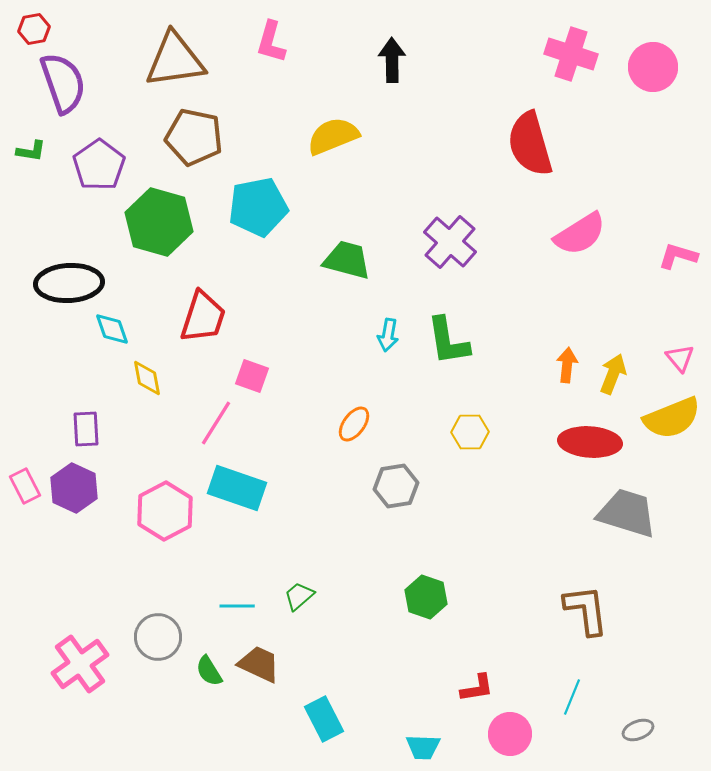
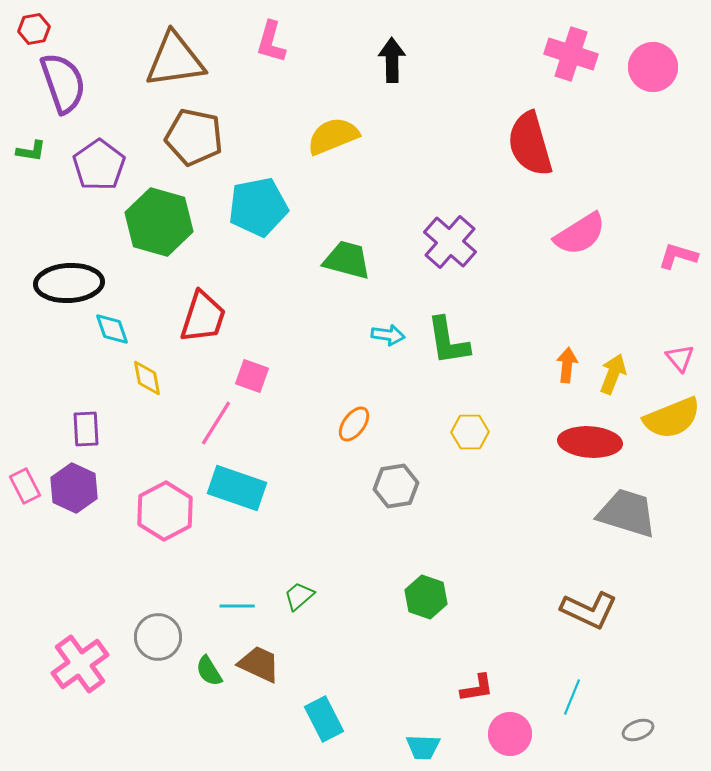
cyan arrow at (388, 335): rotated 92 degrees counterclockwise
brown L-shape at (586, 610): moved 3 px right; rotated 122 degrees clockwise
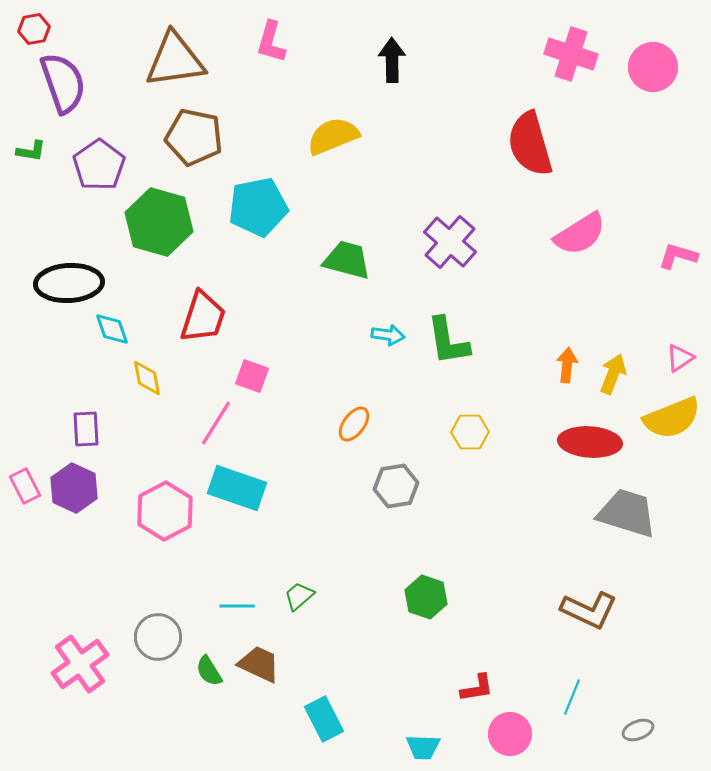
pink triangle at (680, 358): rotated 36 degrees clockwise
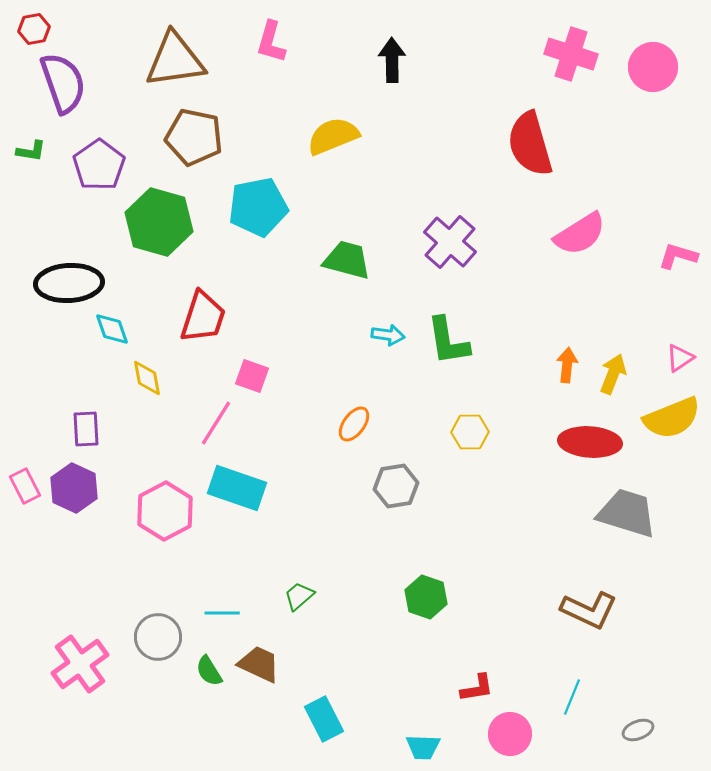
cyan line at (237, 606): moved 15 px left, 7 px down
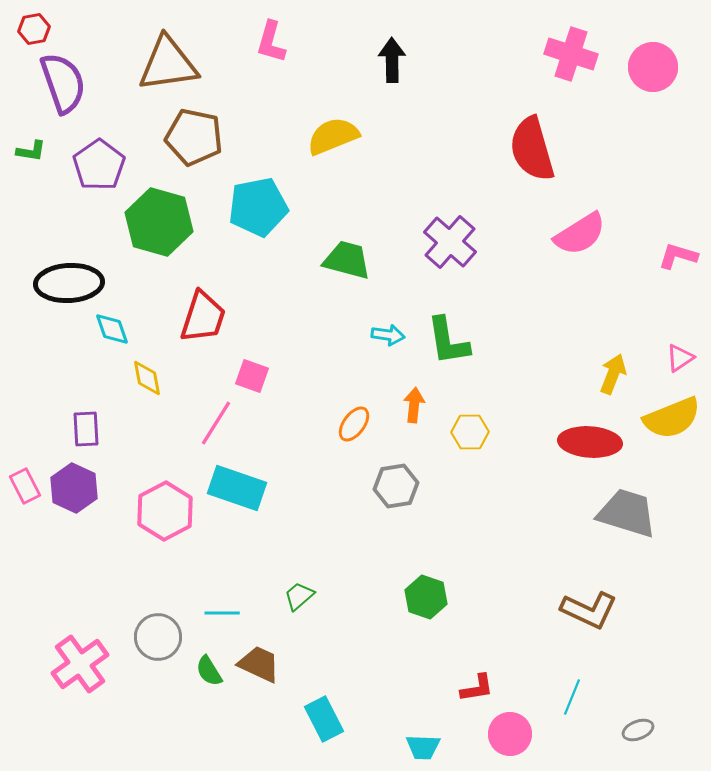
brown triangle at (175, 60): moved 7 px left, 4 px down
red semicircle at (530, 144): moved 2 px right, 5 px down
orange arrow at (567, 365): moved 153 px left, 40 px down
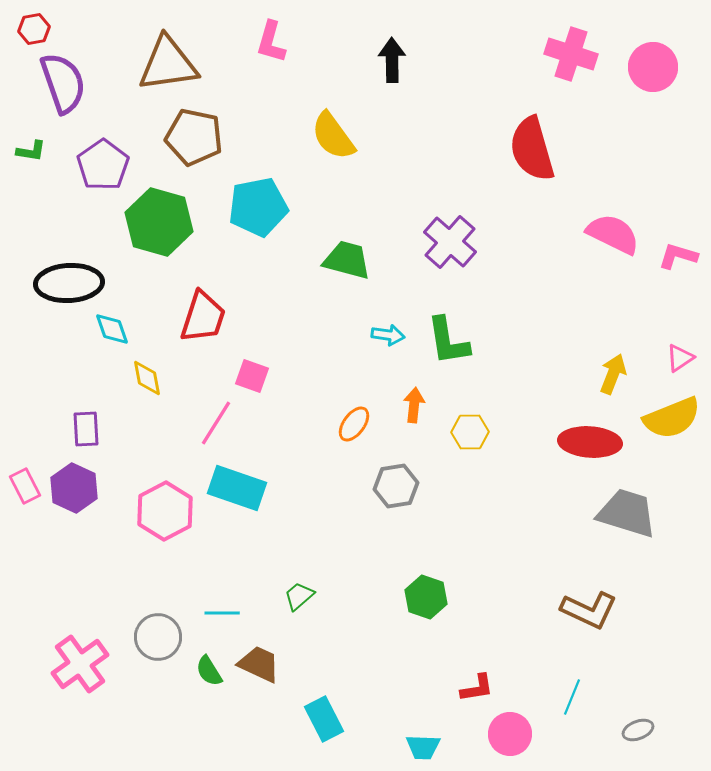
yellow semicircle at (333, 136): rotated 104 degrees counterclockwise
purple pentagon at (99, 165): moved 4 px right
pink semicircle at (580, 234): moved 33 px right; rotated 122 degrees counterclockwise
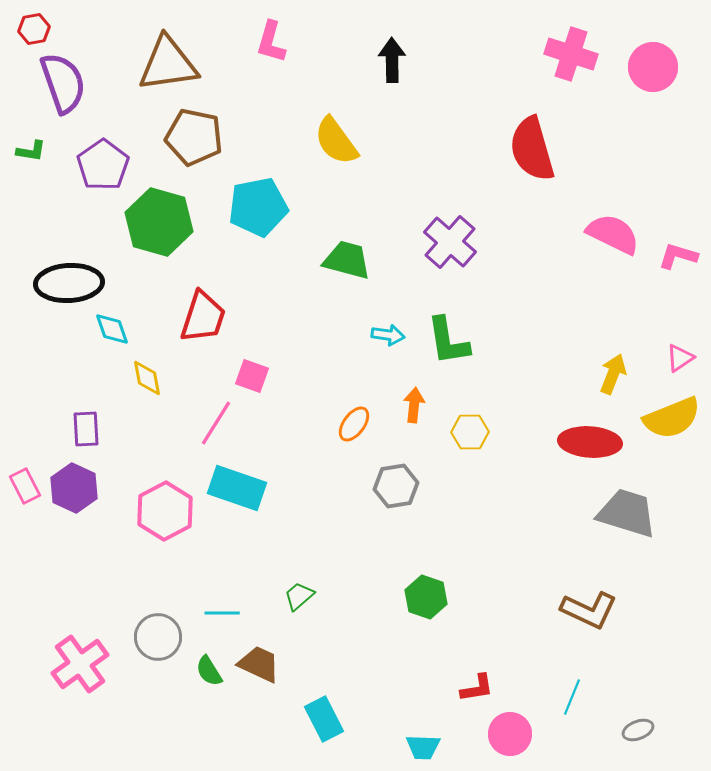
yellow semicircle at (333, 136): moved 3 px right, 5 px down
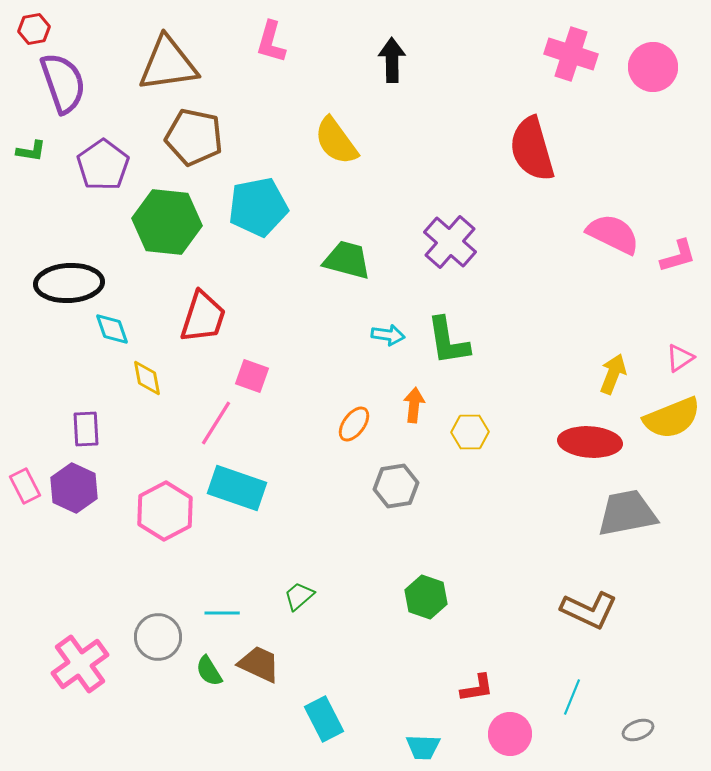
green hexagon at (159, 222): moved 8 px right; rotated 10 degrees counterclockwise
pink L-shape at (678, 256): rotated 147 degrees clockwise
gray trapezoid at (627, 513): rotated 28 degrees counterclockwise
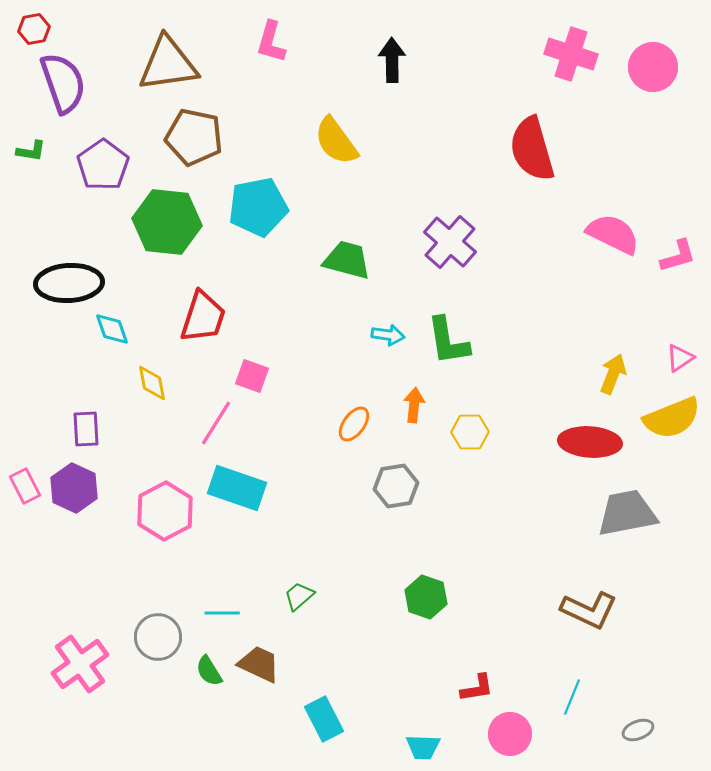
yellow diamond at (147, 378): moved 5 px right, 5 px down
